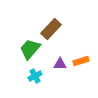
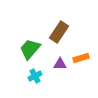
brown rectangle: moved 8 px right, 3 px down; rotated 10 degrees counterclockwise
orange rectangle: moved 3 px up
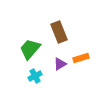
brown rectangle: rotated 55 degrees counterclockwise
purple triangle: rotated 32 degrees counterclockwise
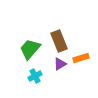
brown rectangle: moved 9 px down
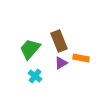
orange rectangle: rotated 28 degrees clockwise
purple triangle: moved 1 px right, 1 px up
cyan cross: rotated 24 degrees counterclockwise
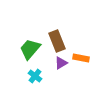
brown rectangle: moved 2 px left
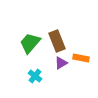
green trapezoid: moved 6 px up
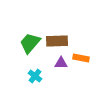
brown rectangle: rotated 70 degrees counterclockwise
purple triangle: rotated 32 degrees clockwise
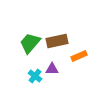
brown rectangle: rotated 10 degrees counterclockwise
orange rectangle: moved 2 px left, 2 px up; rotated 35 degrees counterclockwise
purple triangle: moved 9 px left, 6 px down
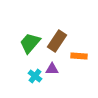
brown rectangle: rotated 45 degrees counterclockwise
orange rectangle: rotated 28 degrees clockwise
